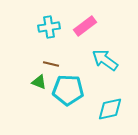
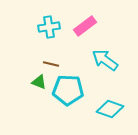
cyan diamond: rotated 32 degrees clockwise
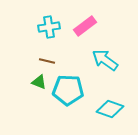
brown line: moved 4 px left, 3 px up
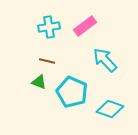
cyan arrow: rotated 12 degrees clockwise
cyan pentagon: moved 4 px right, 2 px down; rotated 20 degrees clockwise
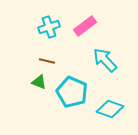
cyan cross: rotated 10 degrees counterclockwise
